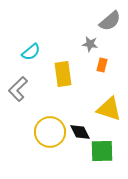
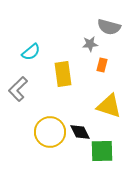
gray semicircle: moved 1 px left, 6 px down; rotated 55 degrees clockwise
gray star: rotated 14 degrees counterclockwise
yellow triangle: moved 3 px up
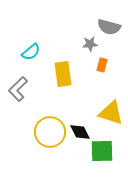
yellow triangle: moved 2 px right, 7 px down
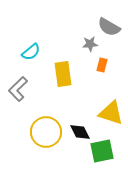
gray semicircle: rotated 15 degrees clockwise
yellow circle: moved 4 px left
green square: rotated 10 degrees counterclockwise
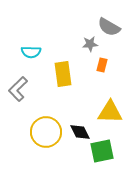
cyan semicircle: rotated 42 degrees clockwise
yellow triangle: moved 1 px left, 1 px up; rotated 16 degrees counterclockwise
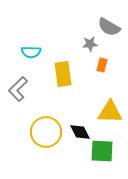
green square: rotated 15 degrees clockwise
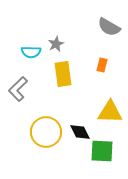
gray star: moved 34 px left; rotated 21 degrees counterclockwise
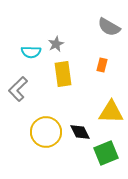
yellow triangle: moved 1 px right
green square: moved 4 px right, 2 px down; rotated 25 degrees counterclockwise
